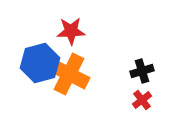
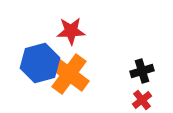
orange cross: rotated 9 degrees clockwise
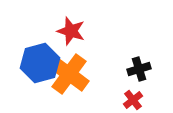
red star: rotated 20 degrees clockwise
black cross: moved 3 px left, 2 px up
red cross: moved 9 px left
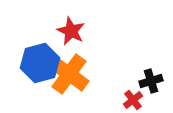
red star: rotated 8 degrees clockwise
black cross: moved 12 px right, 12 px down
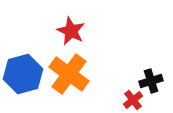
blue hexagon: moved 17 px left, 11 px down
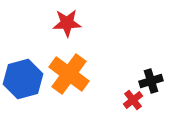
red star: moved 4 px left, 8 px up; rotated 28 degrees counterclockwise
blue hexagon: moved 5 px down
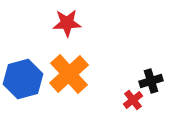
orange cross: rotated 12 degrees clockwise
